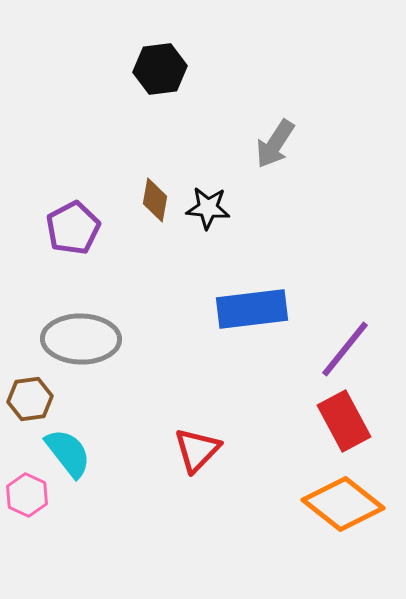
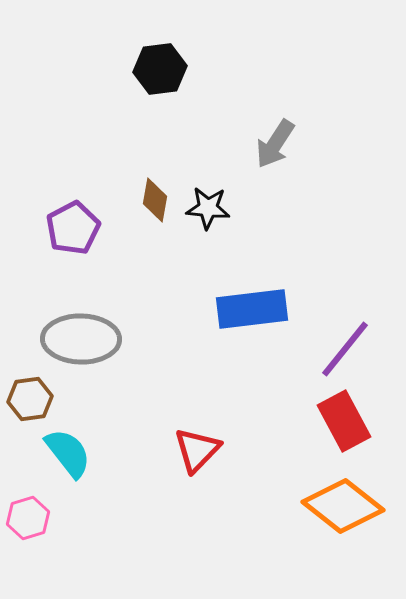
pink hexagon: moved 1 px right, 23 px down; rotated 18 degrees clockwise
orange diamond: moved 2 px down
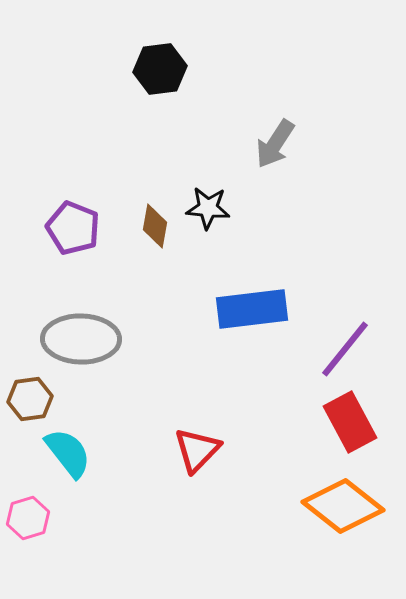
brown diamond: moved 26 px down
purple pentagon: rotated 22 degrees counterclockwise
red rectangle: moved 6 px right, 1 px down
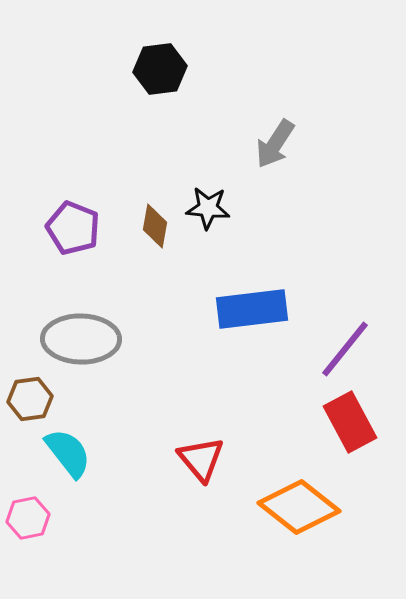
red triangle: moved 4 px right, 9 px down; rotated 24 degrees counterclockwise
orange diamond: moved 44 px left, 1 px down
pink hexagon: rotated 6 degrees clockwise
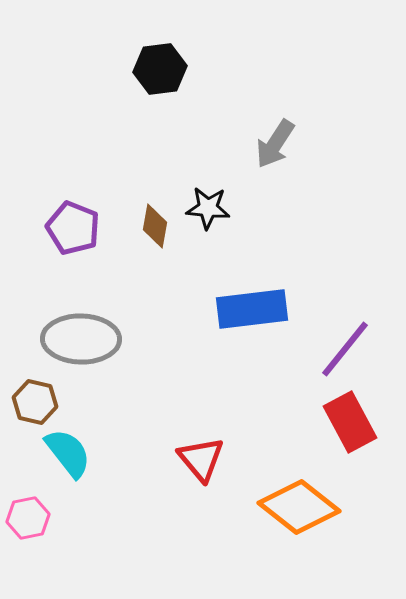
brown hexagon: moved 5 px right, 3 px down; rotated 21 degrees clockwise
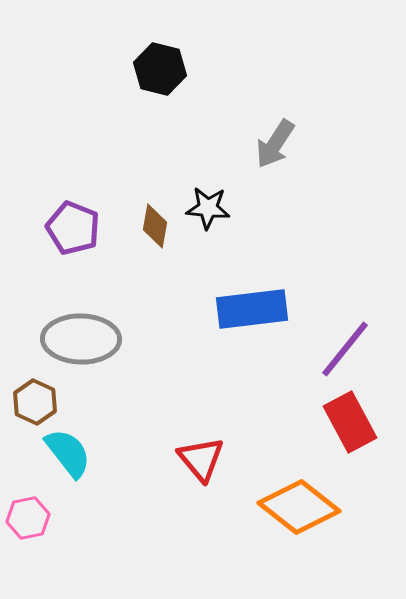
black hexagon: rotated 21 degrees clockwise
brown hexagon: rotated 12 degrees clockwise
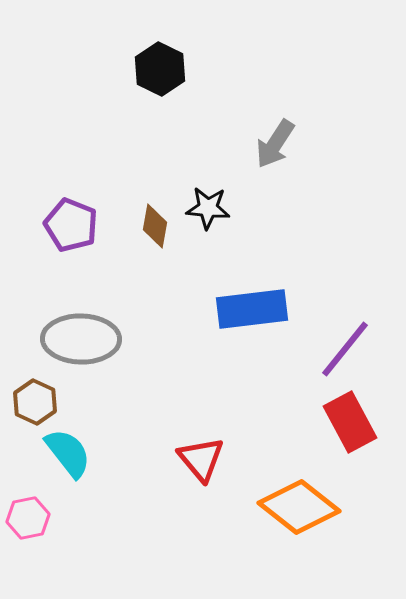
black hexagon: rotated 12 degrees clockwise
purple pentagon: moved 2 px left, 3 px up
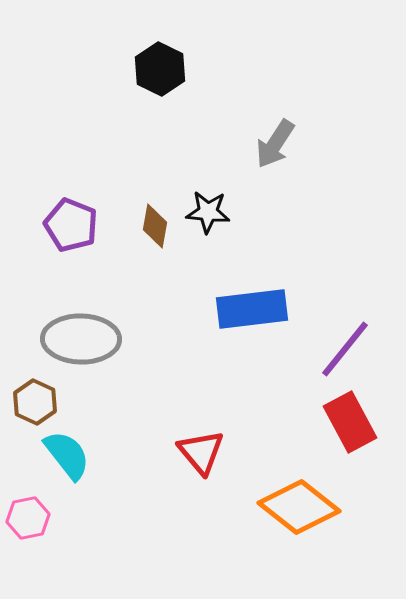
black star: moved 4 px down
cyan semicircle: moved 1 px left, 2 px down
red triangle: moved 7 px up
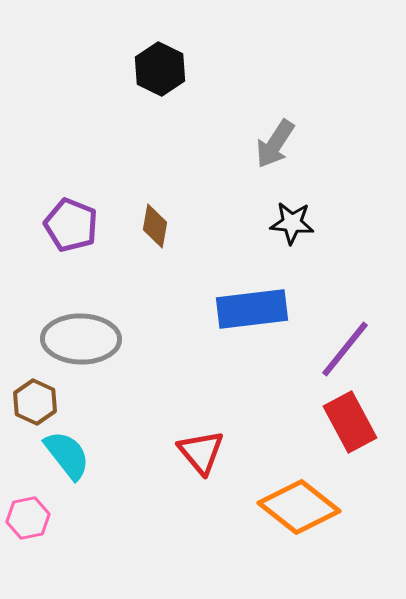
black star: moved 84 px right, 11 px down
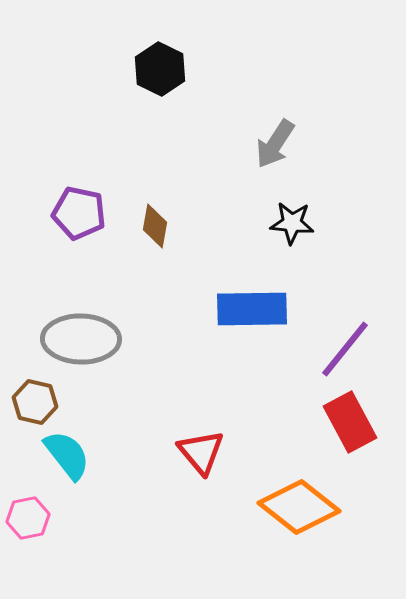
purple pentagon: moved 8 px right, 12 px up; rotated 10 degrees counterclockwise
blue rectangle: rotated 6 degrees clockwise
brown hexagon: rotated 12 degrees counterclockwise
